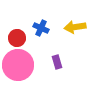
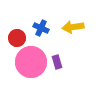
yellow arrow: moved 2 px left
pink circle: moved 13 px right, 3 px up
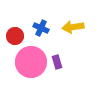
red circle: moved 2 px left, 2 px up
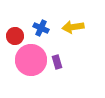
pink circle: moved 2 px up
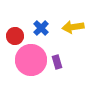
blue cross: rotated 21 degrees clockwise
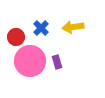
red circle: moved 1 px right, 1 px down
pink circle: moved 1 px left, 1 px down
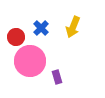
yellow arrow: rotated 60 degrees counterclockwise
purple rectangle: moved 15 px down
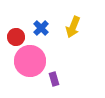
purple rectangle: moved 3 px left, 2 px down
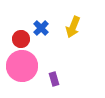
red circle: moved 5 px right, 2 px down
pink circle: moved 8 px left, 5 px down
